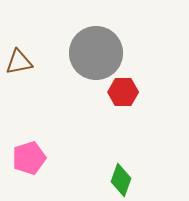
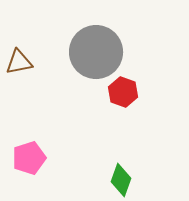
gray circle: moved 1 px up
red hexagon: rotated 20 degrees clockwise
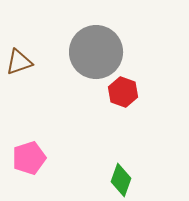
brown triangle: rotated 8 degrees counterclockwise
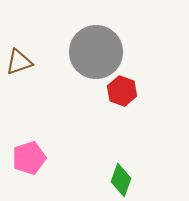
red hexagon: moved 1 px left, 1 px up
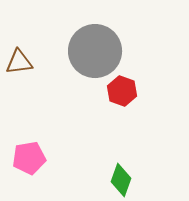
gray circle: moved 1 px left, 1 px up
brown triangle: rotated 12 degrees clockwise
pink pentagon: rotated 8 degrees clockwise
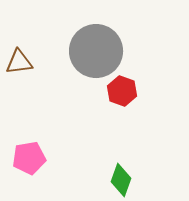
gray circle: moved 1 px right
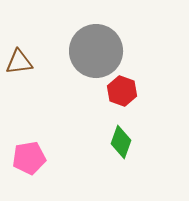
green diamond: moved 38 px up
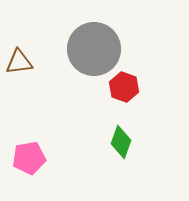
gray circle: moved 2 px left, 2 px up
red hexagon: moved 2 px right, 4 px up
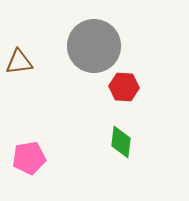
gray circle: moved 3 px up
red hexagon: rotated 16 degrees counterclockwise
green diamond: rotated 12 degrees counterclockwise
